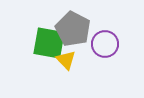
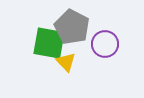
gray pentagon: moved 1 px left, 2 px up
yellow triangle: moved 2 px down
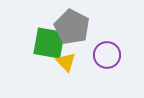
purple circle: moved 2 px right, 11 px down
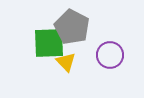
green square: rotated 12 degrees counterclockwise
purple circle: moved 3 px right
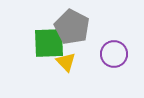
purple circle: moved 4 px right, 1 px up
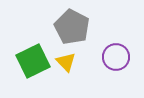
green square: moved 16 px left, 18 px down; rotated 24 degrees counterclockwise
purple circle: moved 2 px right, 3 px down
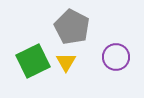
yellow triangle: rotated 15 degrees clockwise
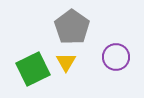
gray pentagon: rotated 8 degrees clockwise
green square: moved 8 px down
